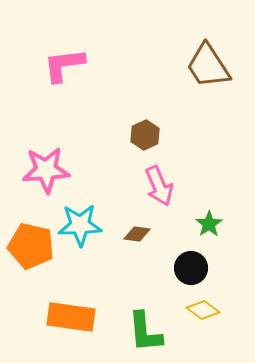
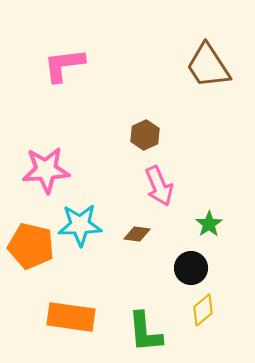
yellow diamond: rotated 76 degrees counterclockwise
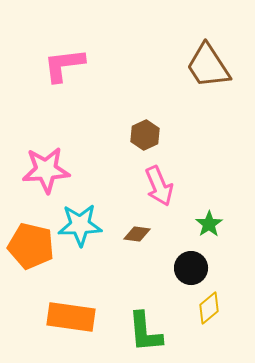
yellow diamond: moved 6 px right, 2 px up
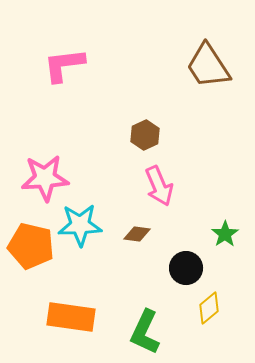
pink star: moved 1 px left, 8 px down
green star: moved 16 px right, 10 px down
black circle: moved 5 px left
green L-shape: rotated 30 degrees clockwise
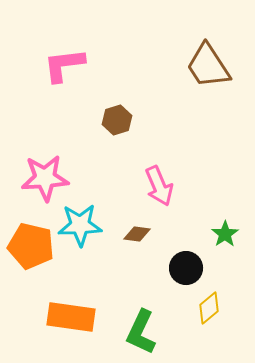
brown hexagon: moved 28 px left, 15 px up; rotated 8 degrees clockwise
green L-shape: moved 4 px left
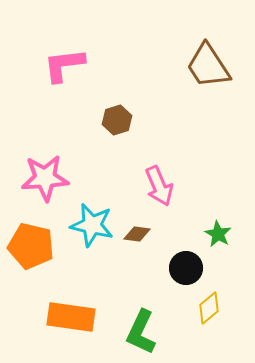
cyan star: moved 12 px right; rotated 15 degrees clockwise
green star: moved 7 px left; rotated 8 degrees counterclockwise
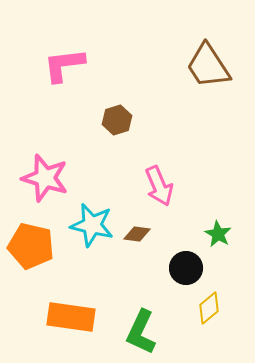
pink star: rotated 21 degrees clockwise
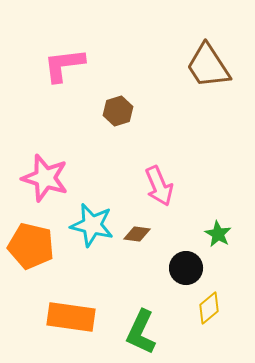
brown hexagon: moved 1 px right, 9 px up
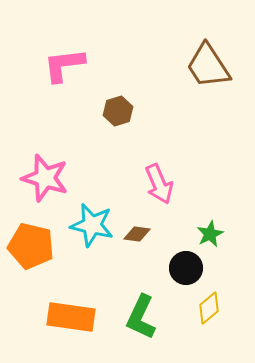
pink arrow: moved 2 px up
green star: moved 8 px left; rotated 16 degrees clockwise
green L-shape: moved 15 px up
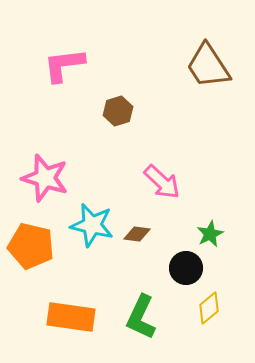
pink arrow: moved 3 px right, 2 px up; rotated 24 degrees counterclockwise
